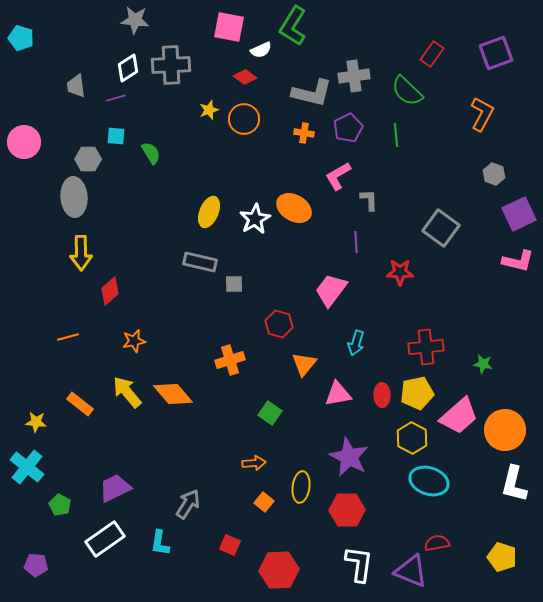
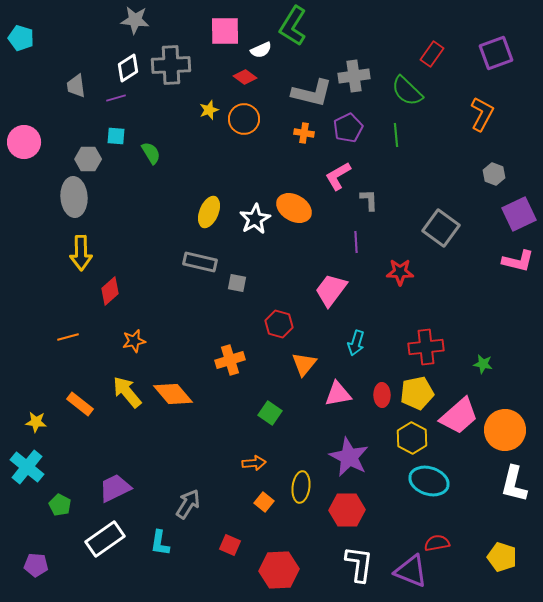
pink square at (229, 27): moved 4 px left, 4 px down; rotated 12 degrees counterclockwise
gray square at (234, 284): moved 3 px right, 1 px up; rotated 12 degrees clockwise
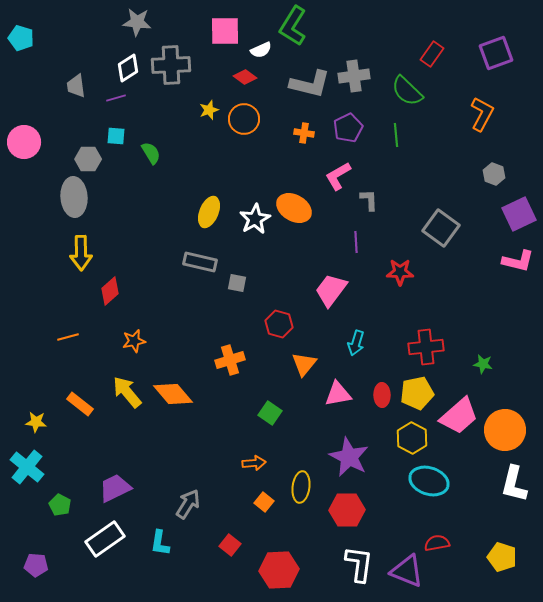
gray star at (135, 20): moved 2 px right, 2 px down
gray L-shape at (312, 93): moved 2 px left, 9 px up
red square at (230, 545): rotated 15 degrees clockwise
purple triangle at (411, 571): moved 4 px left
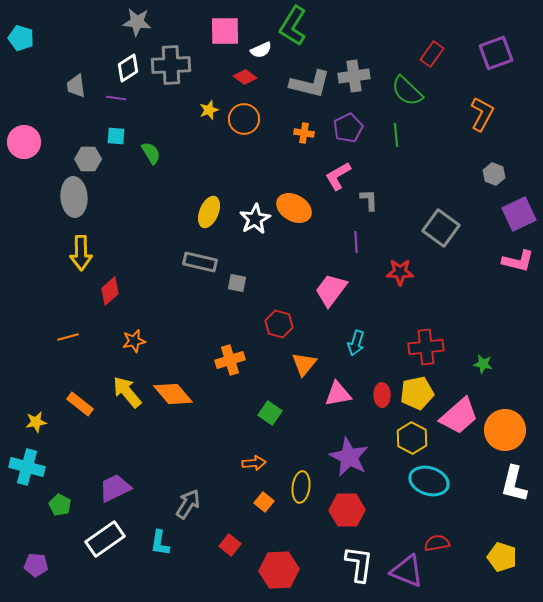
purple line at (116, 98): rotated 24 degrees clockwise
yellow star at (36, 422): rotated 15 degrees counterclockwise
cyan cross at (27, 467): rotated 24 degrees counterclockwise
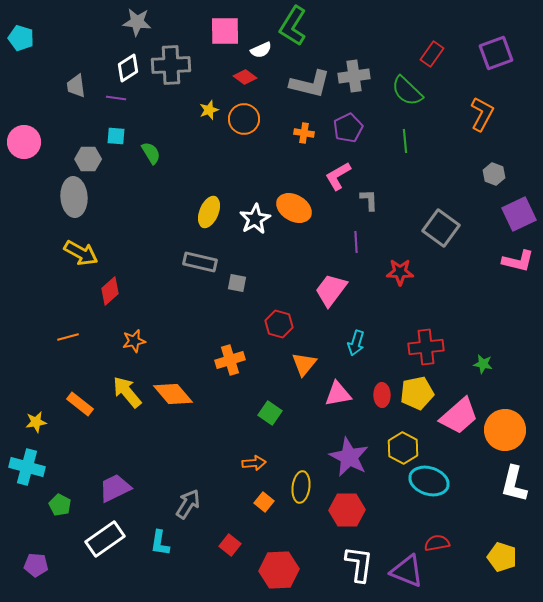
green line at (396, 135): moved 9 px right, 6 px down
yellow arrow at (81, 253): rotated 60 degrees counterclockwise
yellow hexagon at (412, 438): moved 9 px left, 10 px down
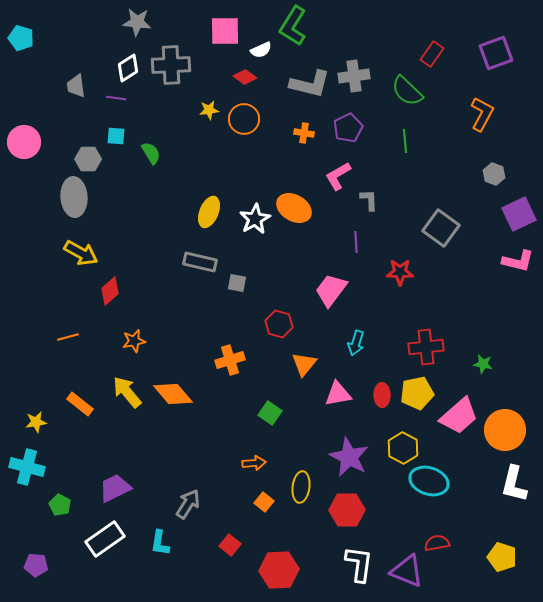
yellow star at (209, 110): rotated 12 degrees clockwise
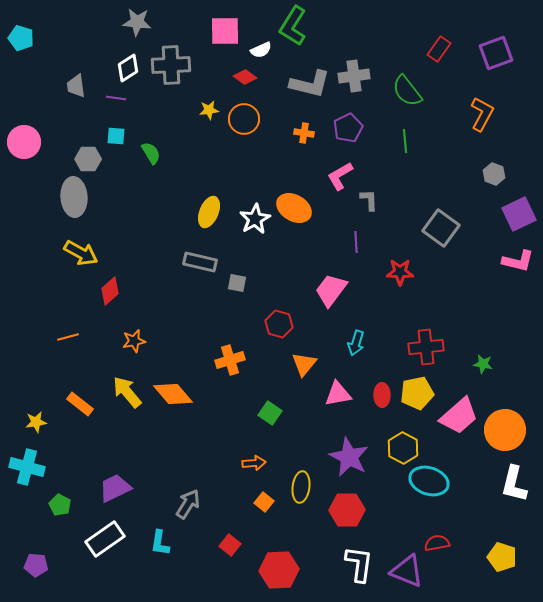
red rectangle at (432, 54): moved 7 px right, 5 px up
green semicircle at (407, 91): rotated 8 degrees clockwise
pink L-shape at (338, 176): moved 2 px right
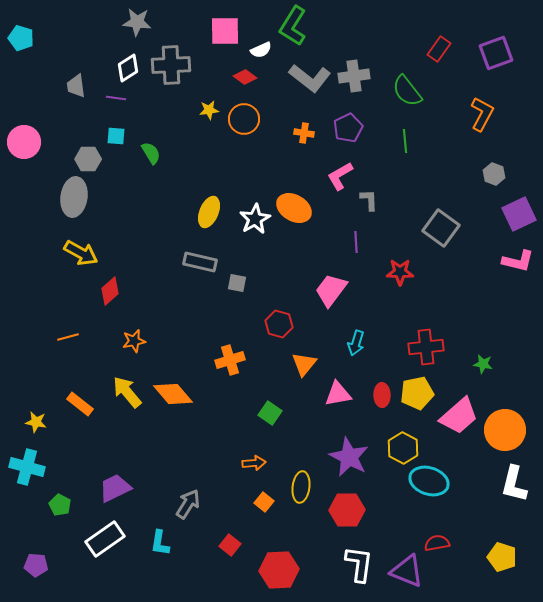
gray L-shape at (310, 84): moved 6 px up; rotated 24 degrees clockwise
gray ellipse at (74, 197): rotated 12 degrees clockwise
yellow star at (36, 422): rotated 20 degrees clockwise
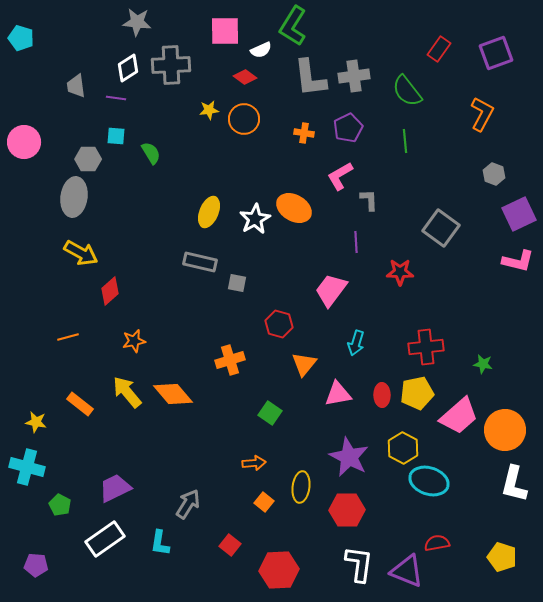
gray L-shape at (310, 78): rotated 45 degrees clockwise
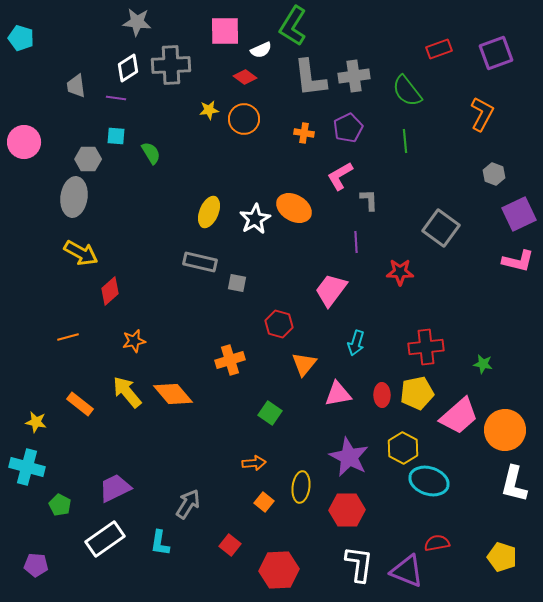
red rectangle at (439, 49): rotated 35 degrees clockwise
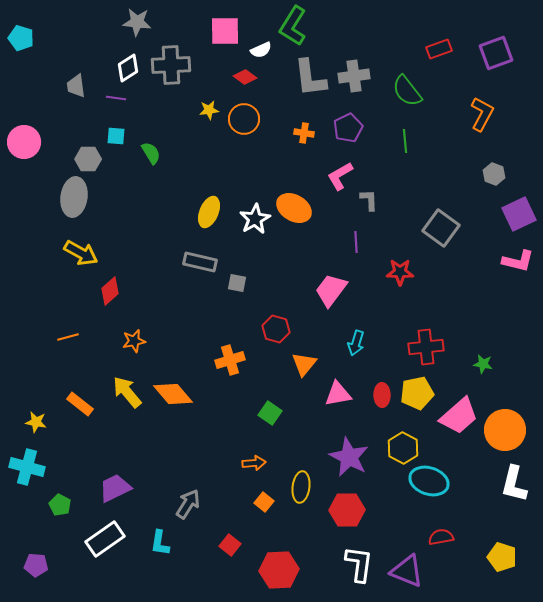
red hexagon at (279, 324): moved 3 px left, 5 px down
red semicircle at (437, 543): moved 4 px right, 6 px up
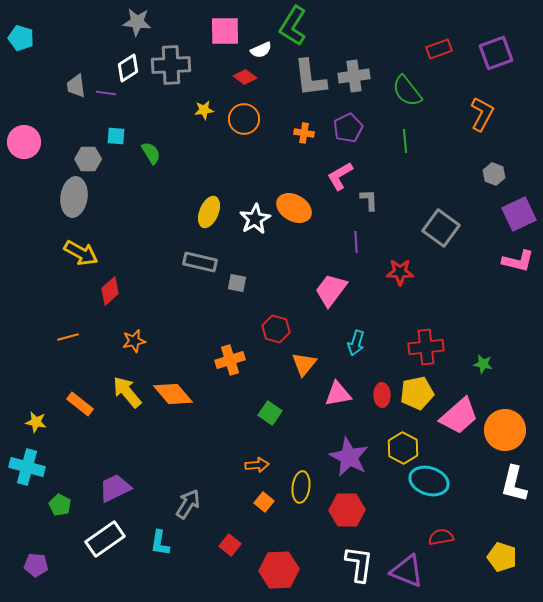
purple line at (116, 98): moved 10 px left, 5 px up
yellow star at (209, 110): moved 5 px left
orange arrow at (254, 463): moved 3 px right, 2 px down
